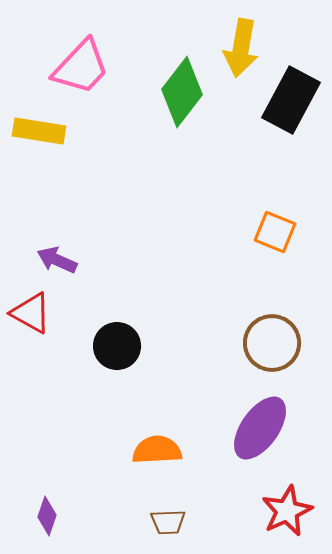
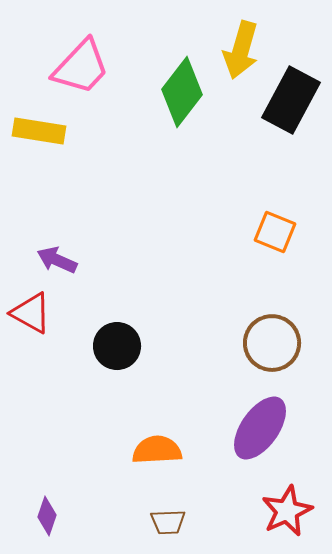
yellow arrow: moved 2 px down; rotated 6 degrees clockwise
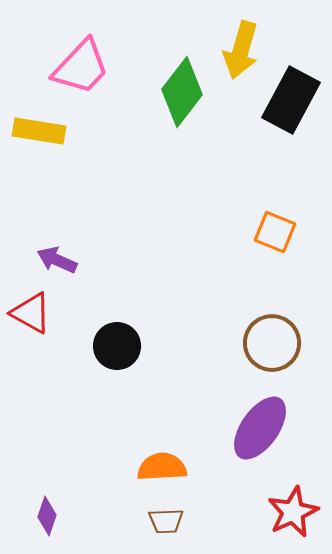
orange semicircle: moved 5 px right, 17 px down
red star: moved 6 px right, 1 px down
brown trapezoid: moved 2 px left, 1 px up
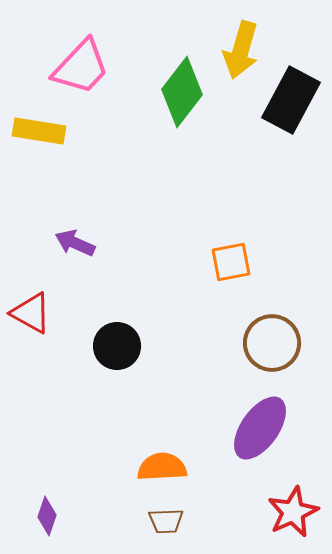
orange square: moved 44 px left, 30 px down; rotated 33 degrees counterclockwise
purple arrow: moved 18 px right, 17 px up
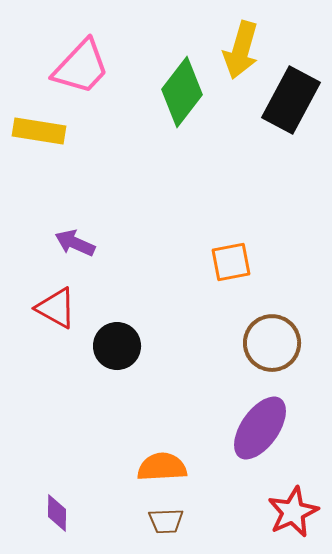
red triangle: moved 25 px right, 5 px up
purple diamond: moved 10 px right, 3 px up; rotated 18 degrees counterclockwise
